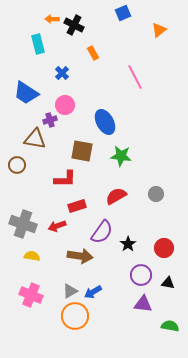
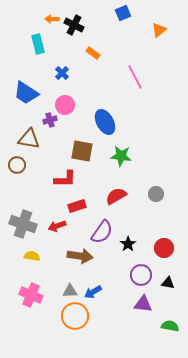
orange rectangle: rotated 24 degrees counterclockwise
brown triangle: moved 6 px left
gray triangle: rotated 28 degrees clockwise
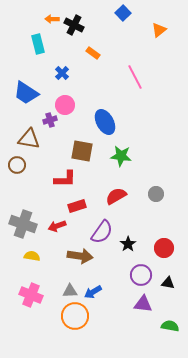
blue square: rotated 21 degrees counterclockwise
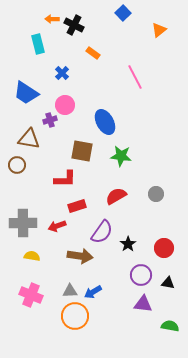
gray cross: moved 1 px up; rotated 20 degrees counterclockwise
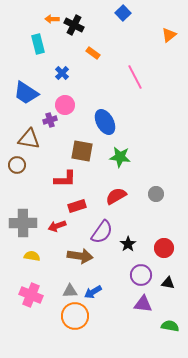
orange triangle: moved 10 px right, 5 px down
green star: moved 1 px left, 1 px down
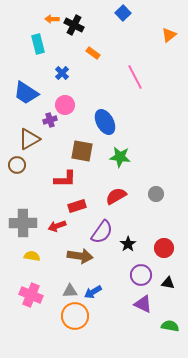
brown triangle: rotated 40 degrees counterclockwise
purple triangle: rotated 18 degrees clockwise
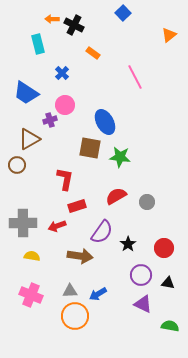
brown square: moved 8 px right, 3 px up
red L-shape: rotated 80 degrees counterclockwise
gray circle: moved 9 px left, 8 px down
blue arrow: moved 5 px right, 2 px down
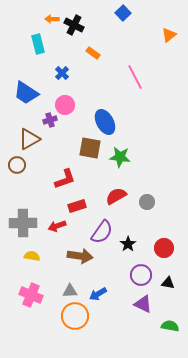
red L-shape: rotated 60 degrees clockwise
